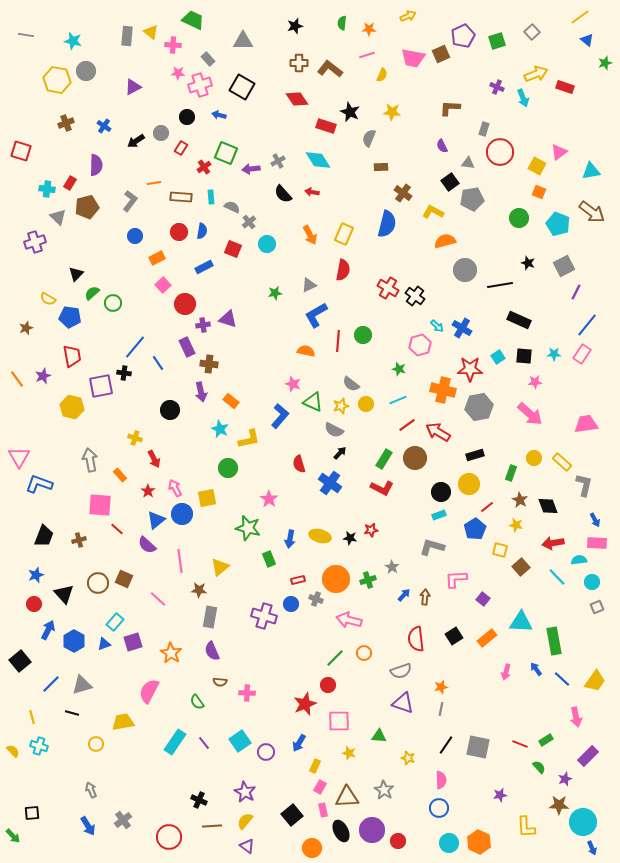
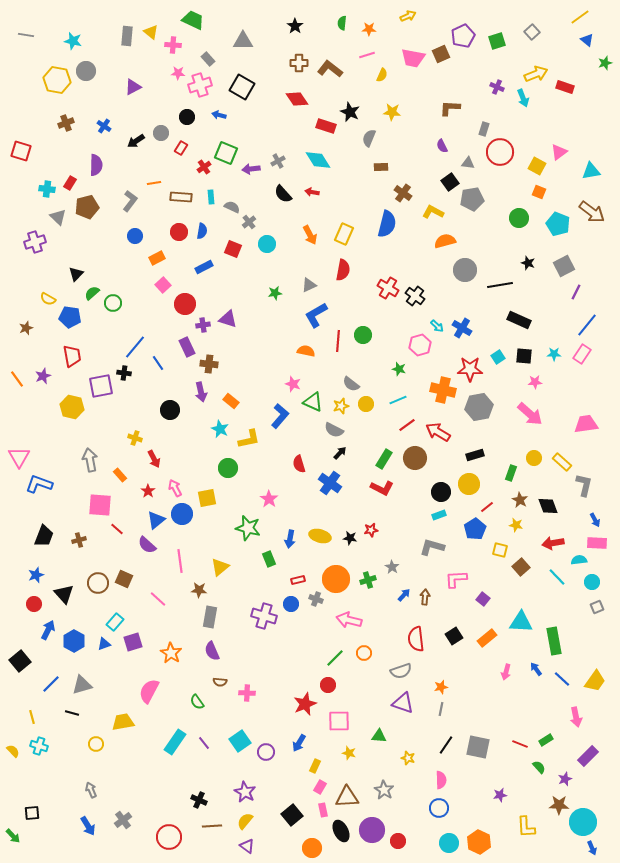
black star at (295, 26): rotated 21 degrees counterclockwise
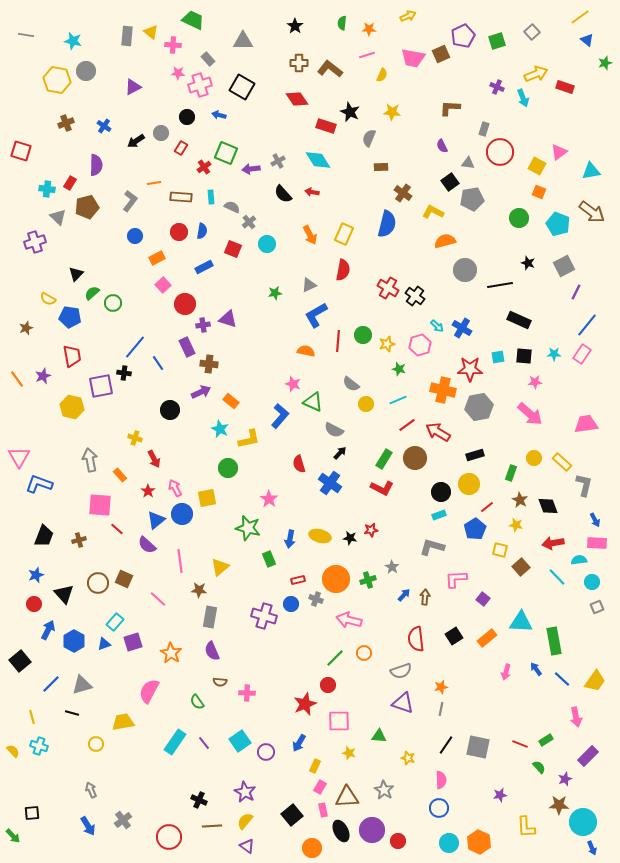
cyan square at (498, 357): rotated 24 degrees clockwise
purple arrow at (201, 392): rotated 102 degrees counterclockwise
yellow star at (341, 406): moved 46 px right, 62 px up
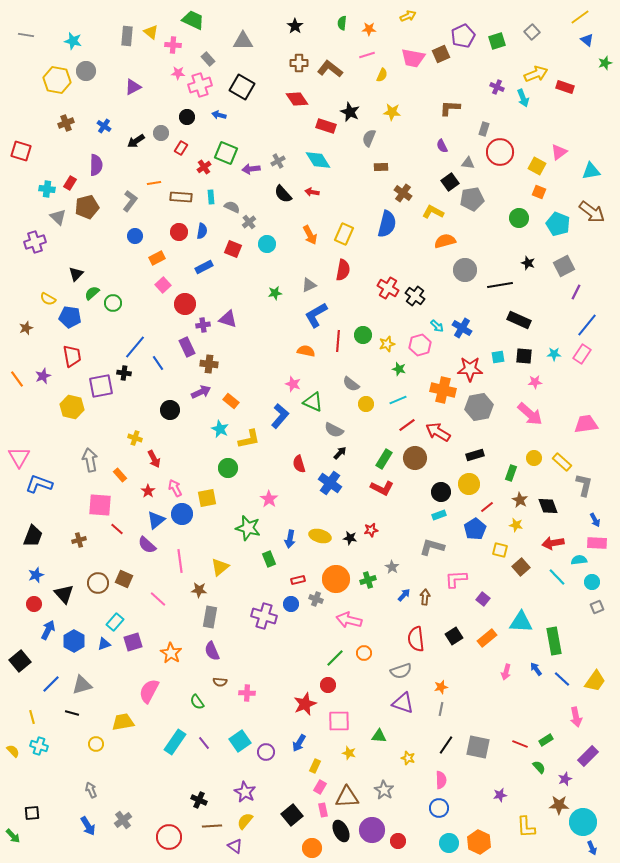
black trapezoid at (44, 536): moved 11 px left
purple triangle at (247, 846): moved 12 px left
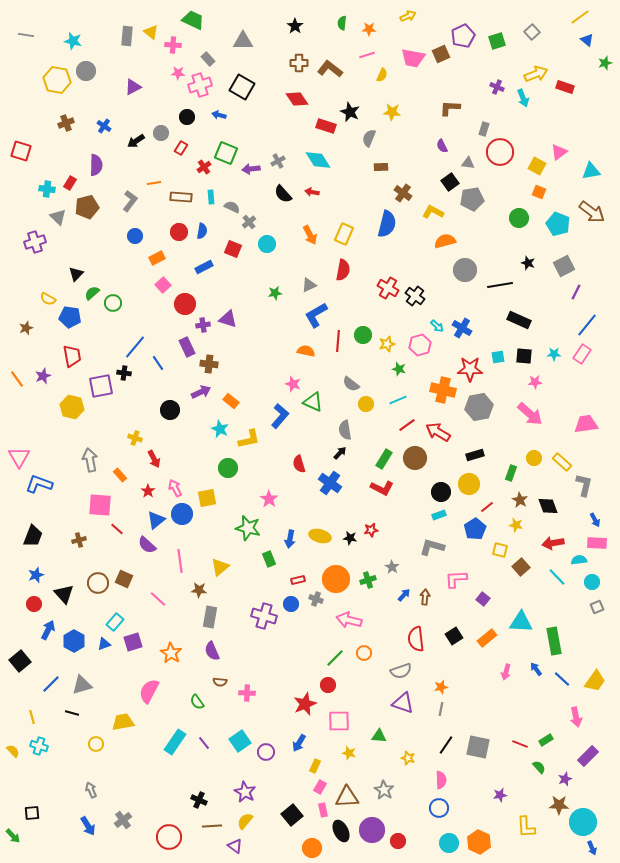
gray semicircle at (334, 430): moved 11 px right; rotated 54 degrees clockwise
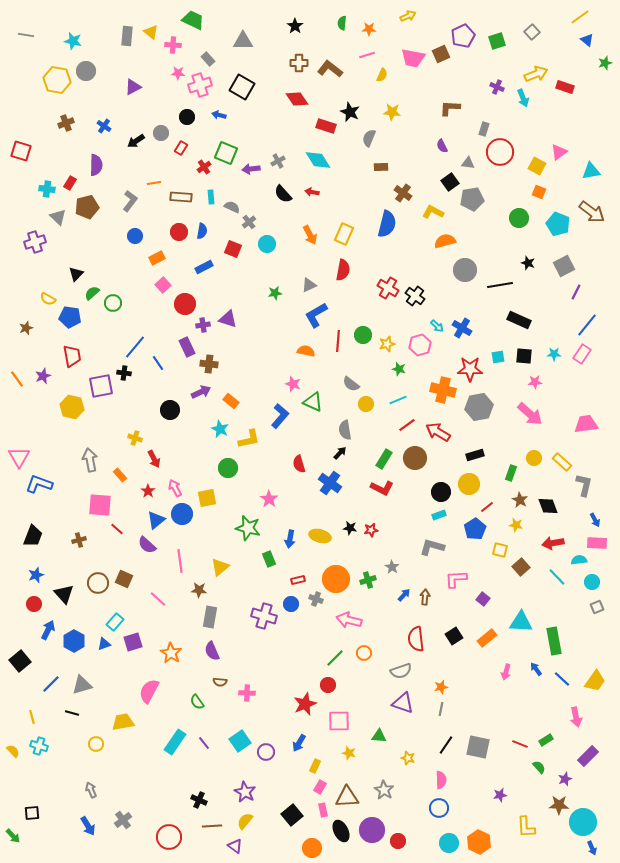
black star at (350, 538): moved 10 px up
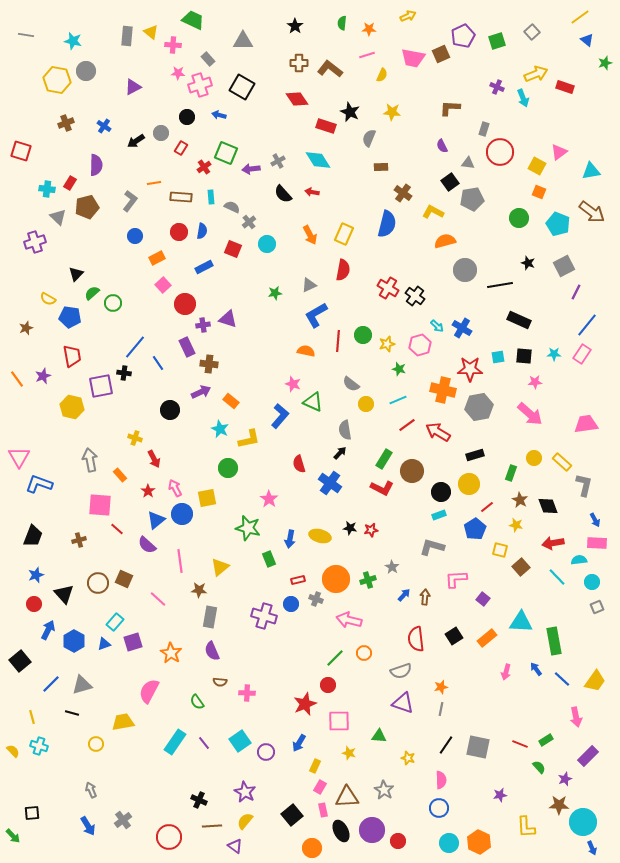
brown circle at (415, 458): moved 3 px left, 13 px down
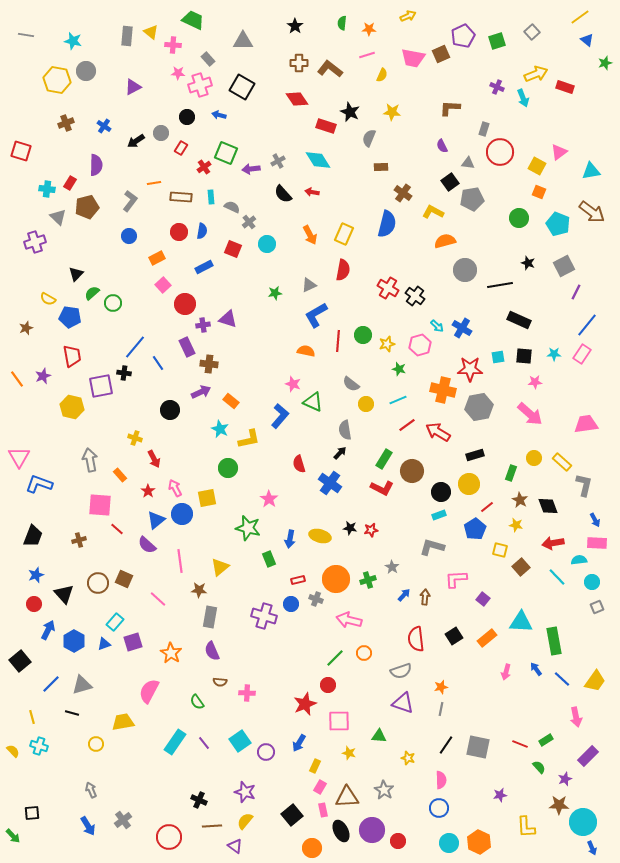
blue circle at (135, 236): moved 6 px left
purple star at (245, 792): rotated 10 degrees counterclockwise
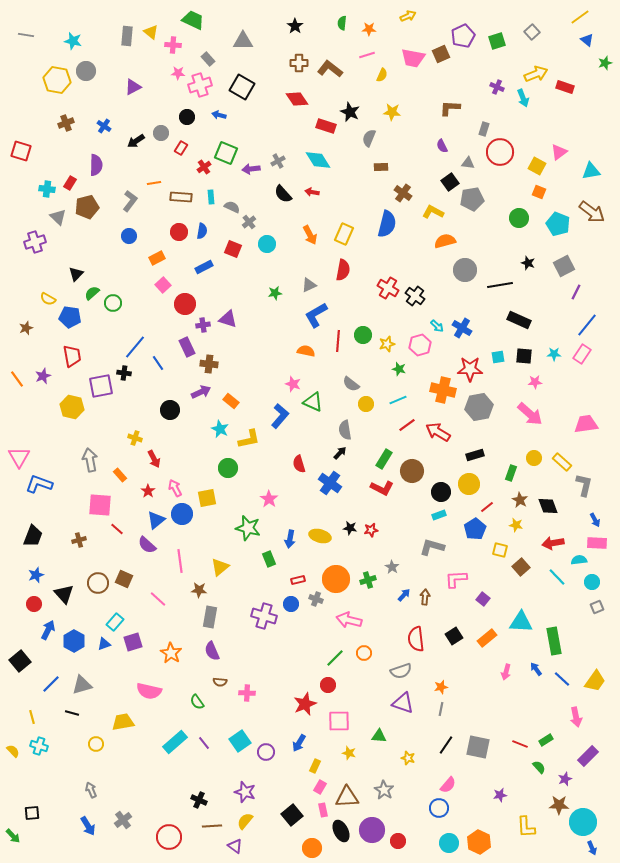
pink semicircle at (149, 691): rotated 105 degrees counterclockwise
cyan rectangle at (175, 742): rotated 15 degrees clockwise
pink semicircle at (441, 780): moved 7 px right, 5 px down; rotated 42 degrees clockwise
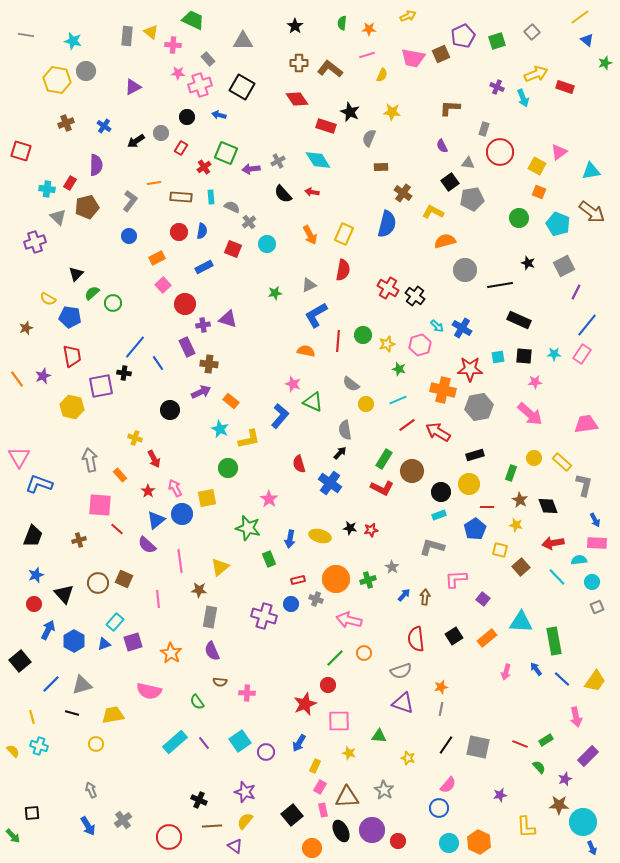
red line at (487, 507): rotated 40 degrees clockwise
pink line at (158, 599): rotated 42 degrees clockwise
yellow trapezoid at (123, 722): moved 10 px left, 7 px up
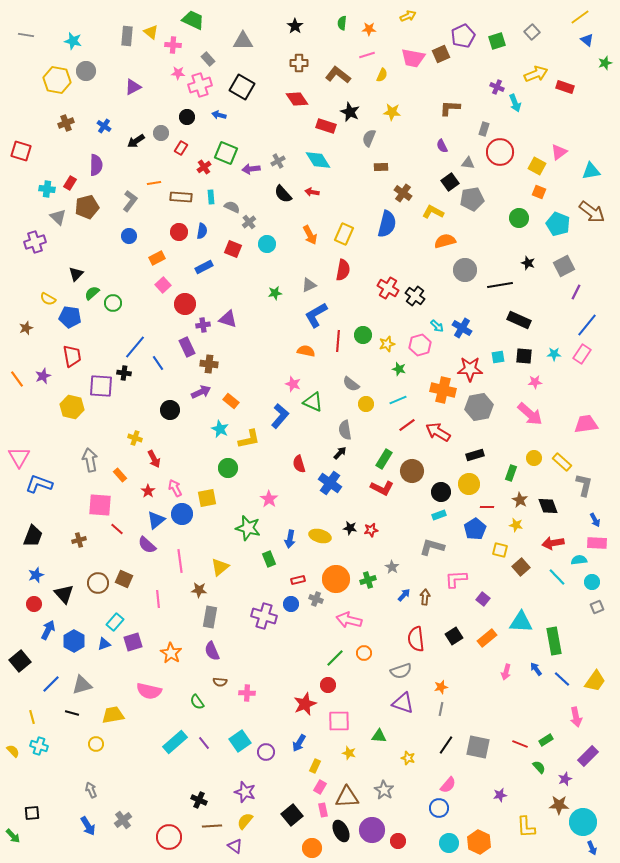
brown L-shape at (330, 69): moved 8 px right, 6 px down
cyan arrow at (523, 98): moved 8 px left, 5 px down
purple square at (101, 386): rotated 15 degrees clockwise
